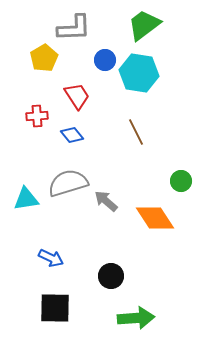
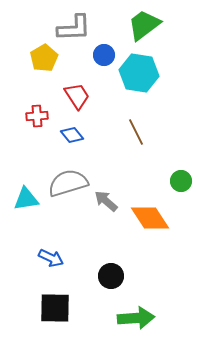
blue circle: moved 1 px left, 5 px up
orange diamond: moved 5 px left
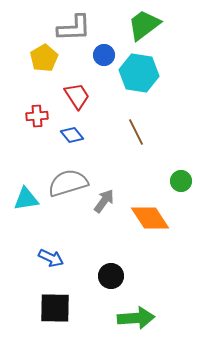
gray arrow: moved 2 px left; rotated 85 degrees clockwise
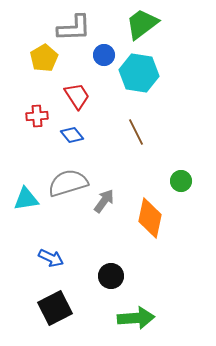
green trapezoid: moved 2 px left, 1 px up
orange diamond: rotated 45 degrees clockwise
black square: rotated 28 degrees counterclockwise
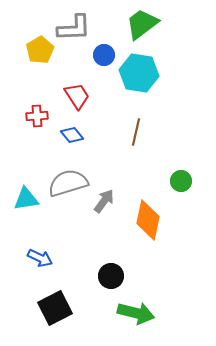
yellow pentagon: moved 4 px left, 8 px up
brown line: rotated 40 degrees clockwise
orange diamond: moved 2 px left, 2 px down
blue arrow: moved 11 px left
green arrow: moved 5 px up; rotated 18 degrees clockwise
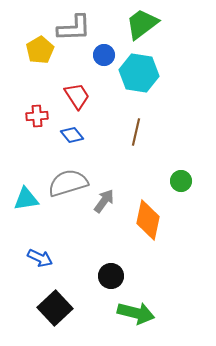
black square: rotated 16 degrees counterclockwise
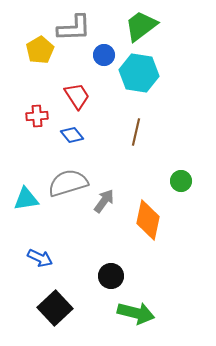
green trapezoid: moved 1 px left, 2 px down
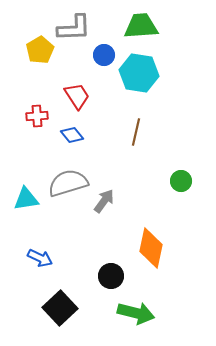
green trapezoid: rotated 33 degrees clockwise
orange diamond: moved 3 px right, 28 px down
black square: moved 5 px right
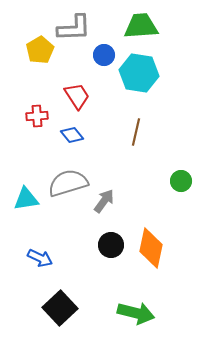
black circle: moved 31 px up
